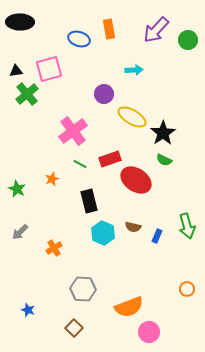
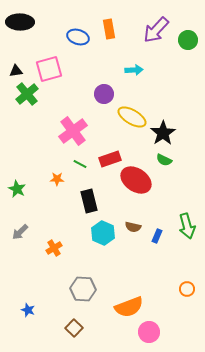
blue ellipse: moved 1 px left, 2 px up
orange star: moved 5 px right; rotated 24 degrees clockwise
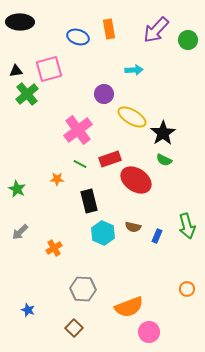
pink cross: moved 5 px right, 1 px up
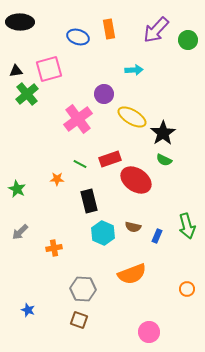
pink cross: moved 11 px up
orange cross: rotated 21 degrees clockwise
orange semicircle: moved 3 px right, 33 px up
brown square: moved 5 px right, 8 px up; rotated 24 degrees counterclockwise
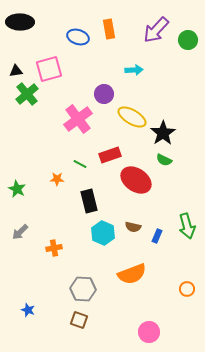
red rectangle: moved 4 px up
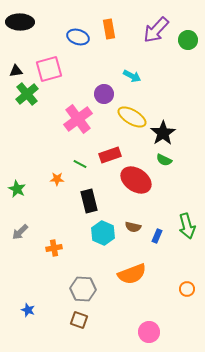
cyan arrow: moved 2 px left, 6 px down; rotated 30 degrees clockwise
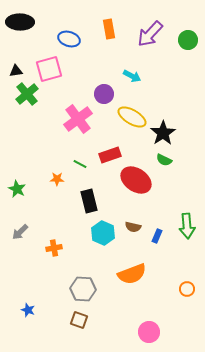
purple arrow: moved 6 px left, 4 px down
blue ellipse: moved 9 px left, 2 px down
green arrow: rotated 10 degrees clockwise
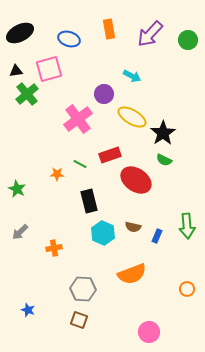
black ellipse: moved 11 px down; rotated 28 degrees counterclockwise
orange star: moved 5 px up
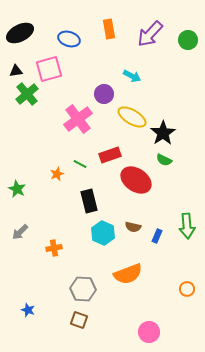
orange star: rotated 24 degrees counterclockwise
orange semicircle: moved 4 px left
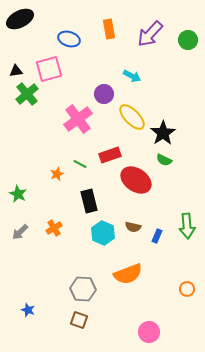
black ellipse: moved 14 px up
yellow ellipse: rotated 16 degrees clockwise
green star: moved 1 px right, 5 px down
orange cross: moved 20 px up; rotated 21 degrees counterclockwise
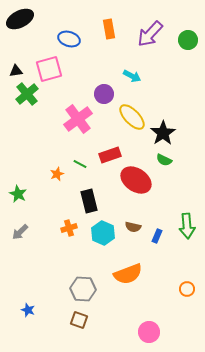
orange cross: moved 15 px right; rotated 14 degrees clockwise
